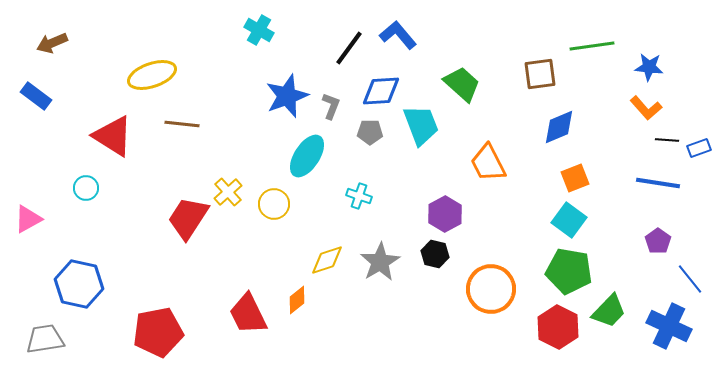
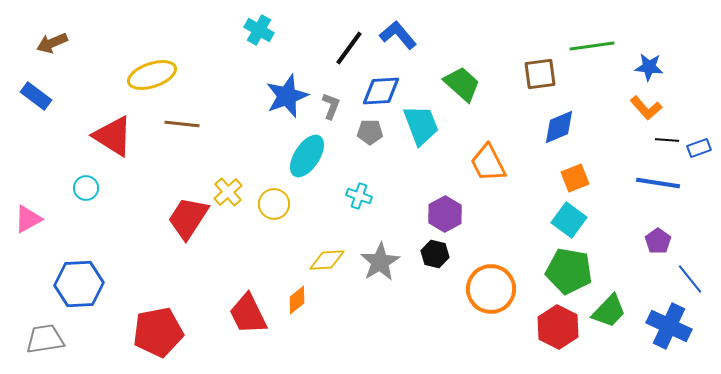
yellow diamond at (327, 260): rotated 15 degrees clockwise
blue hexagon at (79, 284): rotated 15 degrees counterclockwise
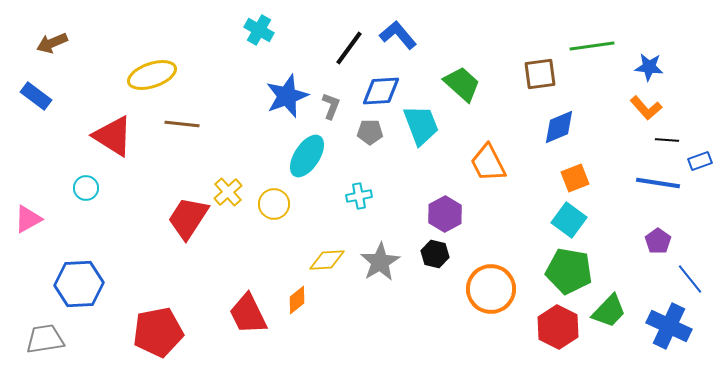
blue rectangle at (699, 148): moved 1 px right, 13 px down
cyan cross at (359, 196): rotated 30 degrees counterclockwise
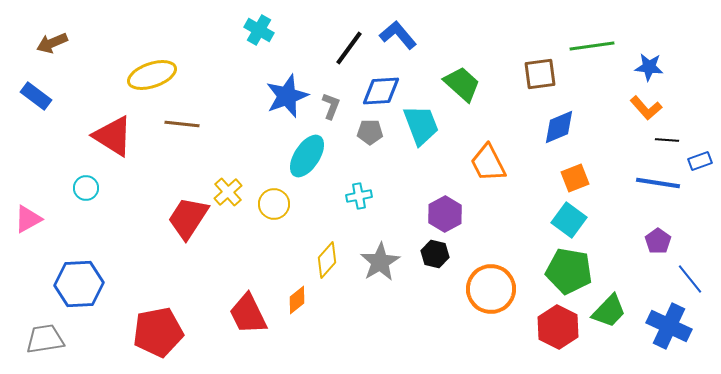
yellow diamond at (327, 260): rotated 45 degrees counterclockwise
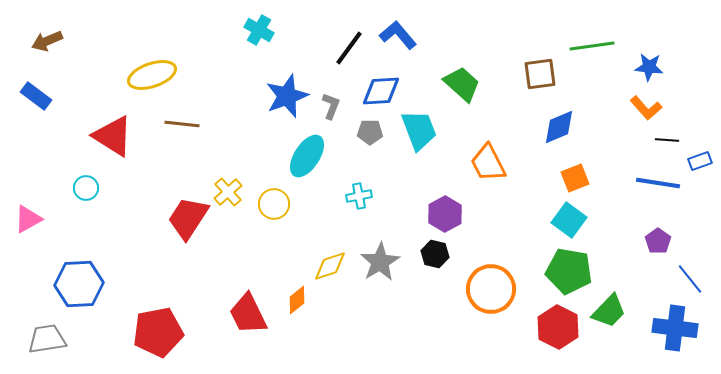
brown arrow at (52, 43): moved 5 px left, 2 px up
cyan trapezoid at (421, 125): moved 2 px left, 5 px down
yellow diamond at (327, 260): moved 3 px right, 6 px down; rotated 30 degrees clockwise
blue cross at (669, 326): moved 6 px right, 2 px down; rotated 18 degrees counterclockwise
gray trapezoid at (45, 339): moved 2 px right
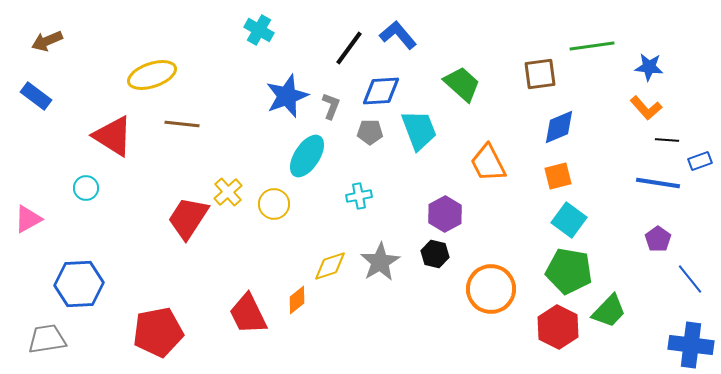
orange square at (575, 178): moved 17 px left, 2 px up; rotated 8 degrees clockwise
purple pentagon at (658, 241): moved 2 px up
blue cross at (675, 328): moved 16 px right, 17 px down
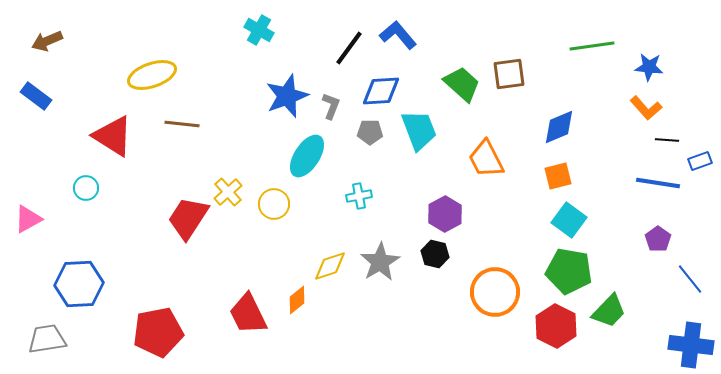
brown square at (540, 74): moved 31 px left
orange trapezoid at (488, 163): moved 2 px left, 4 px up
orange circle at (491, 289): moved 4 px right, 3 px down
red hexagon at (558, 327): moved 2 px left, 1 px up
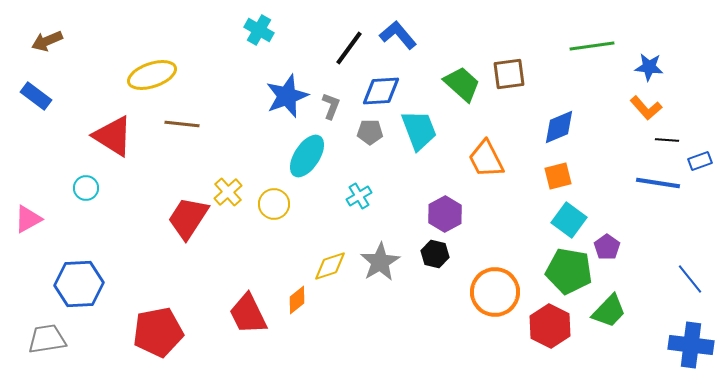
cyan cross at (359, 196): rotated 20 degrees counterclockwise
purple pentagon at (658, 239): moved 51 px left, 8 px down
red hexagon at (556, 326): moved 6 px left
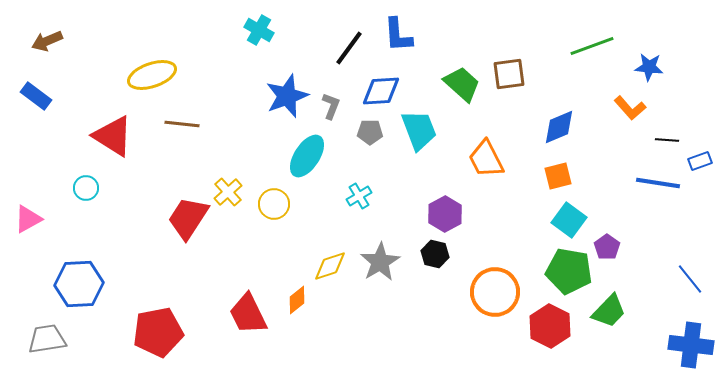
blue L-shape at (398, 35): rotated 144 degrees counterclockwise
green line at (592, 46): rotated 12 degrees counterclockwise
orange L-shape at (646, 108): moved 16 px left
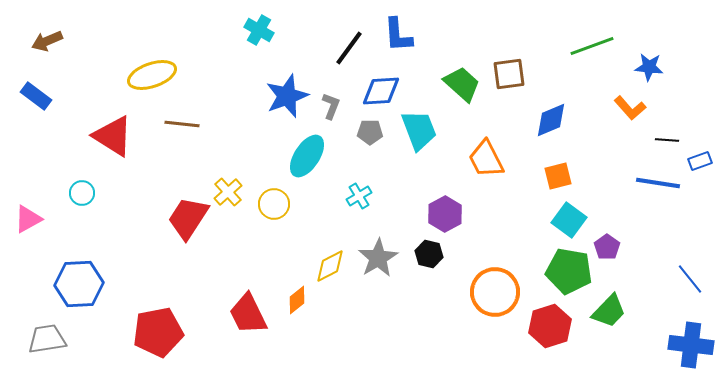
blue diamond at (559, 127): moved 8 px left, 7 px up
cyan circle at (86, 188): moved 4 px left, 5 px down
black hexagon at (435, 254): moved 6 px left
gray star at (380, 262): moved 2 px left, 4 px up
yellow diamond at (330, 266): rotated 9 degrees counterclockwise
red hexagon at (550, 326): rotated 15 degrees clockwise
